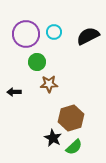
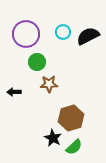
cyan circle: moved 9 px right
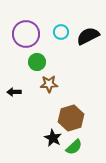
cyan circle: moved 2 px left
